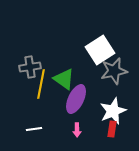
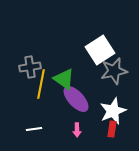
purple ellipse: rotated 68 degrees counterclockwise
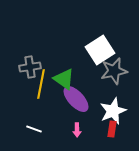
white line: rotated 28 degrees clockwise
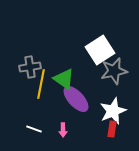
pink arrow: moved 14 px left
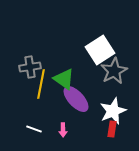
gray star: rotated 16 degrees counterclockwise
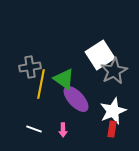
white square: moved 5 px down
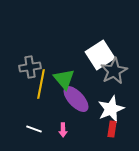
green triangle: rotated 15 degrees clockwise
white star: moved 2 px left, 2 px up
